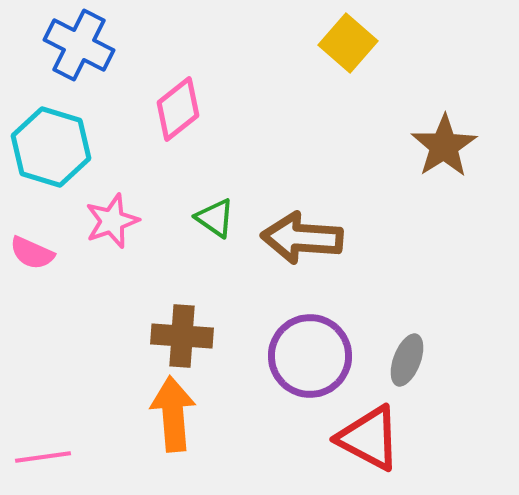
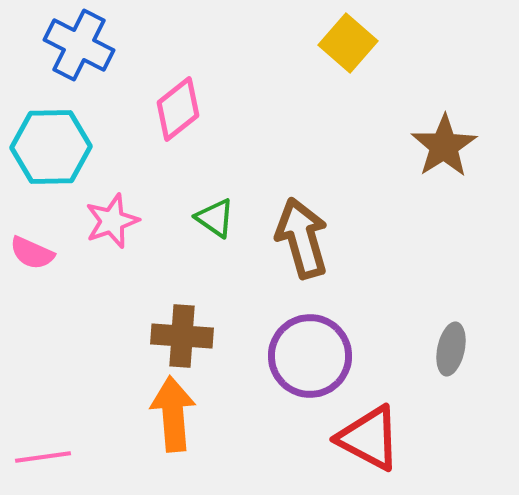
cyan hexagon: rotated 18 degrees counterclockwise
brown arrow: rotated 70 degrees clockwise
gray ellipse: moved 44 px right, 11 px up; rotated 9 degrees counterclockwise
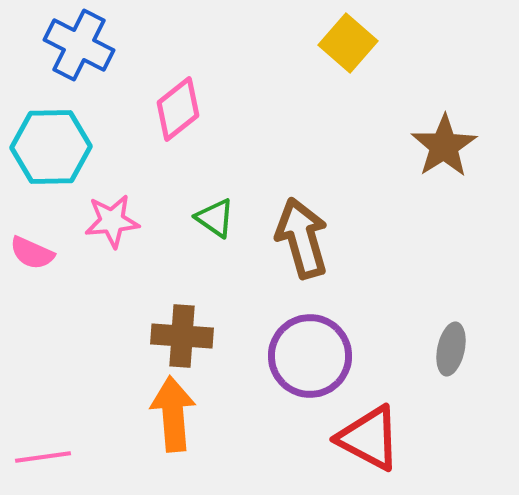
pink star: rotated 14 degrees clockwise
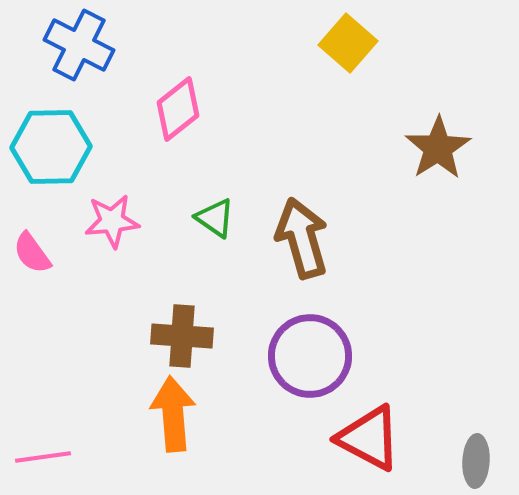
brown star: moved 6 px left, 2 px down
pink semicircle: rotated 30 degrees clockwise
gray ellipse: moved 25 px right, 112 px down; rotated 9 degrees counterclockwise
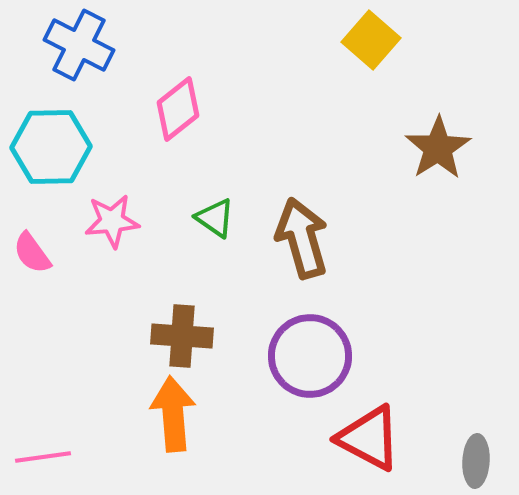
yellow square: moved 23 px right, 3 px up
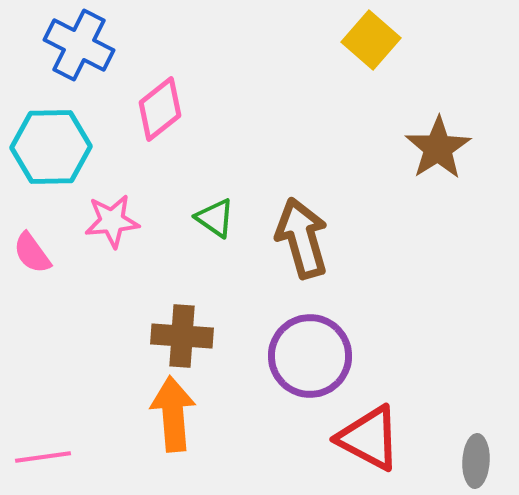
pink diamond: moved 18 px left
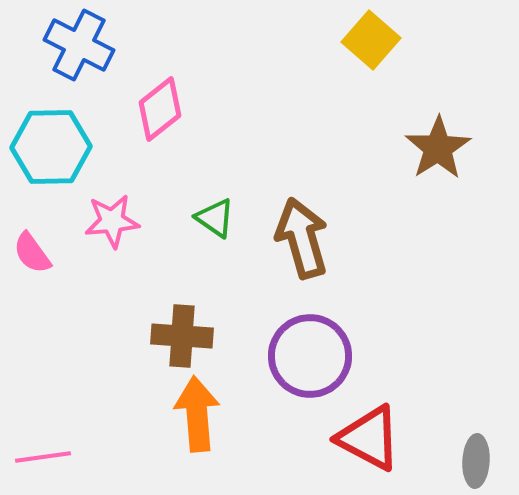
orange arrow: moved 24 px right
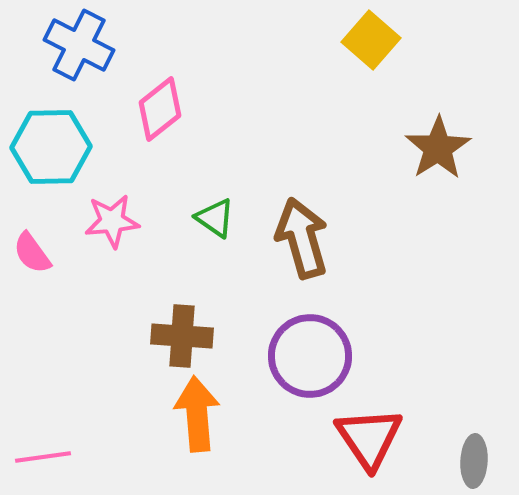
red triangle: rotated 28 degrees clockwise
gray ellipse: moved 2 px left
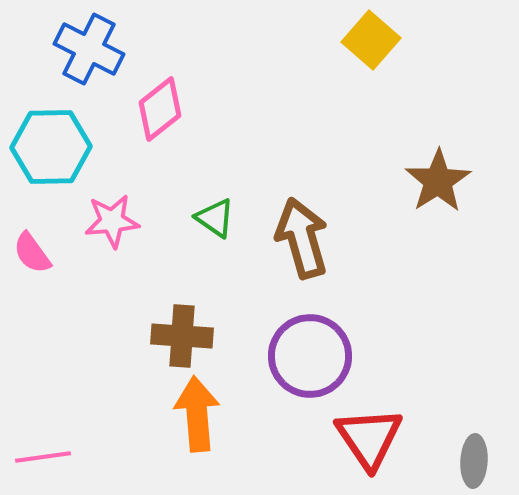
blue cross: moved 10 px right, 4 px down
brown star: moved 33 px down
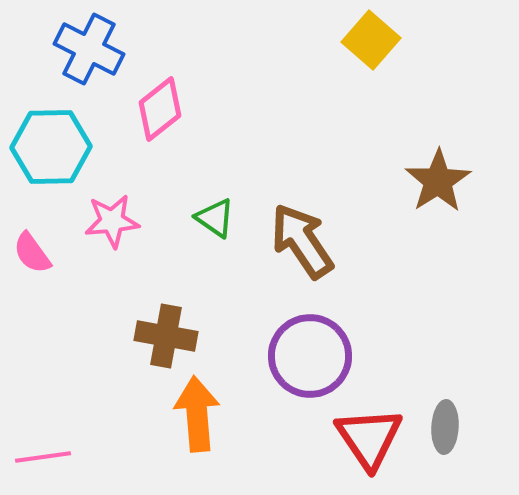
brown arrow: moved 3 px down; rotated 18 degrees counterclockwise
brown cross: moved 16 px left; rotated 6 degrees clockwise
gray ellipse: moved 29 px left, 34 px up
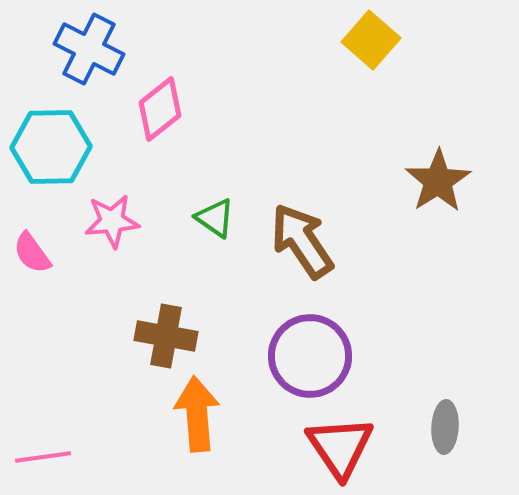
red triangle: moved 29 px left, 9 px down
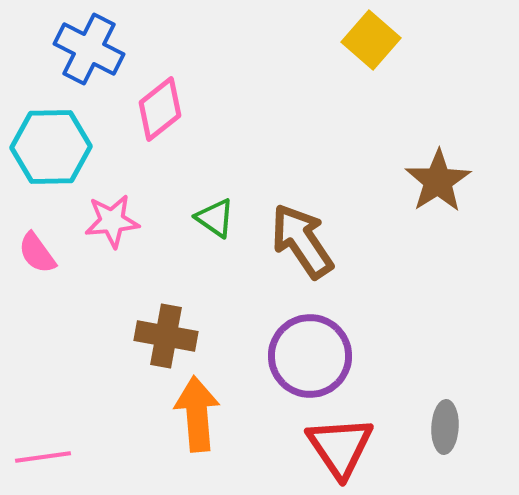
pink semicircle: moved 5 px right
